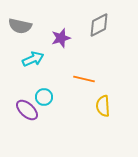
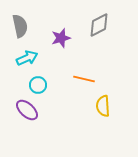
gray semicircle: rotated 115 degrees counterclockwise
cyan arrow: moved 6 px left, 1 px up
cyan circle: moved 6 px left, 12 px up
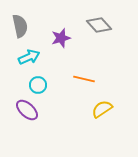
gray diamond: rotated 75 degrees clockwise
cyan arrow: moved 2 px right, 1 px up
yellow semicircle: moved 1 px left, 3 px down; rotated 60 degrees clockwise
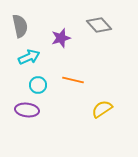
orange line: moved 11 px left, 1 px down
purple ellipse: rotated 35 degrees counterclockwise
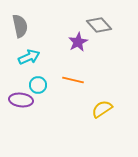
purple star: moved 17 px right, 4 px down; rotated 12 degrees counterclockwise
purple ellipse: moved 6 px left, 10 px up
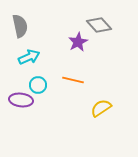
yellow semicircle: moved 1 px left, 1 px up
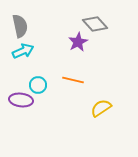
gray diamond: moved 4 px left, 1 px up
cyan arrow: moved 6 px left, 6 px up
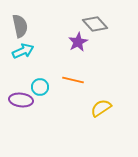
cyan circle: moved 2 px right, 2 px down
